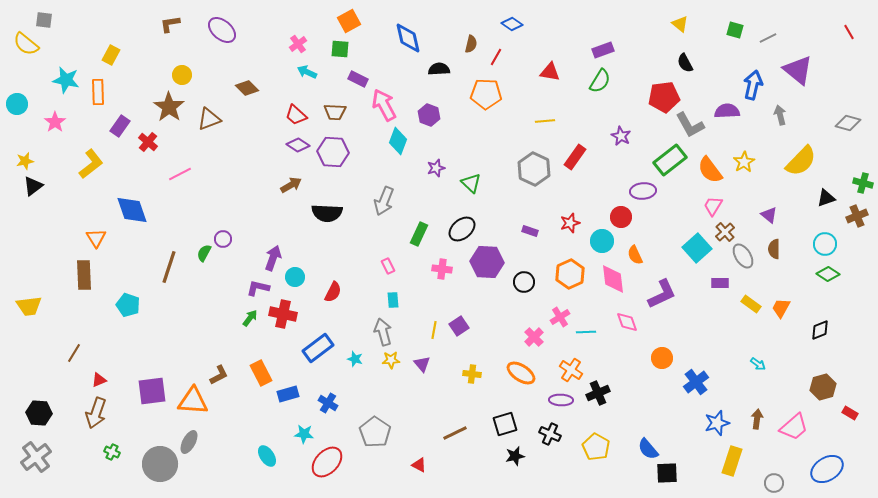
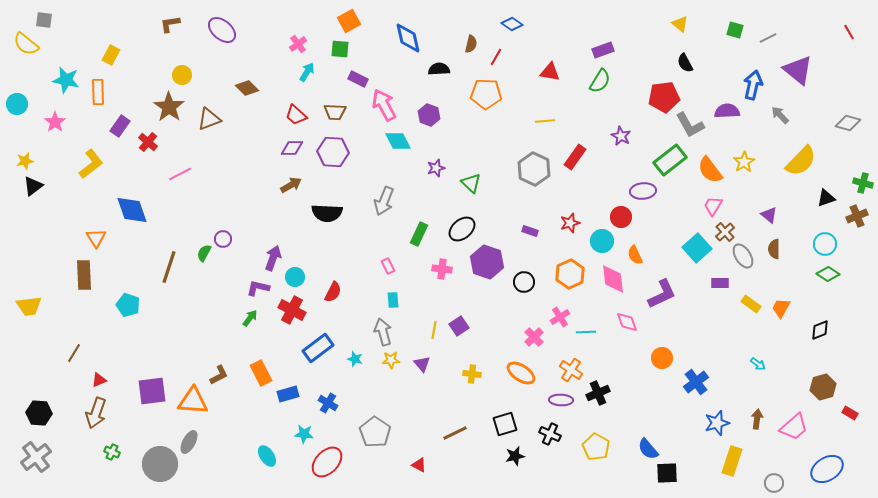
cyan arrow at (307, 72): rotated 96 degrees clockwise
gray arrow at (780, 115): rotated 30 degrees counterclockwise
cyan diamond at (398, 141): rotated 48 degrees counterclockwise
purple diamond at (298, 145): moved 6 px left, 3 px down; rotated 35 degrees counterclockwise
purple hexagon at (487, 262): rotated 16 degrees clockwise
red cross at (283, 314): moved 9 px right, 4 px up; rotated 16 degrees clockwise
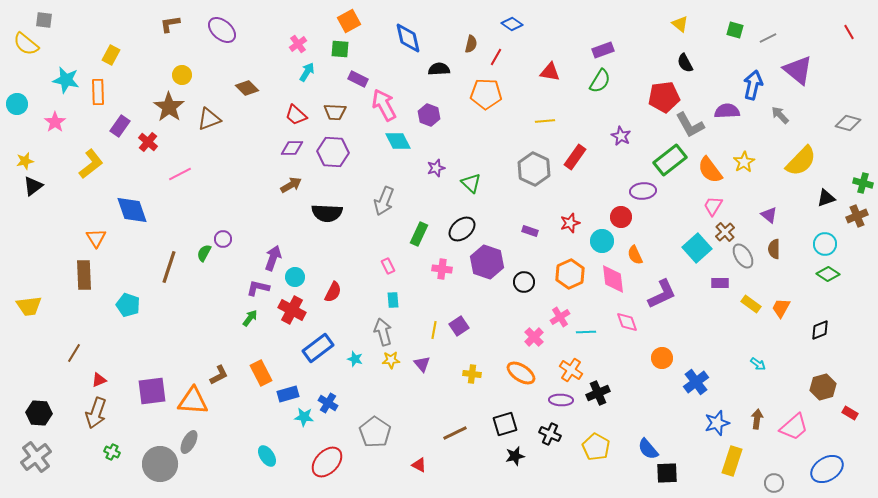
cyan star at (304, 434): moved 17 px up
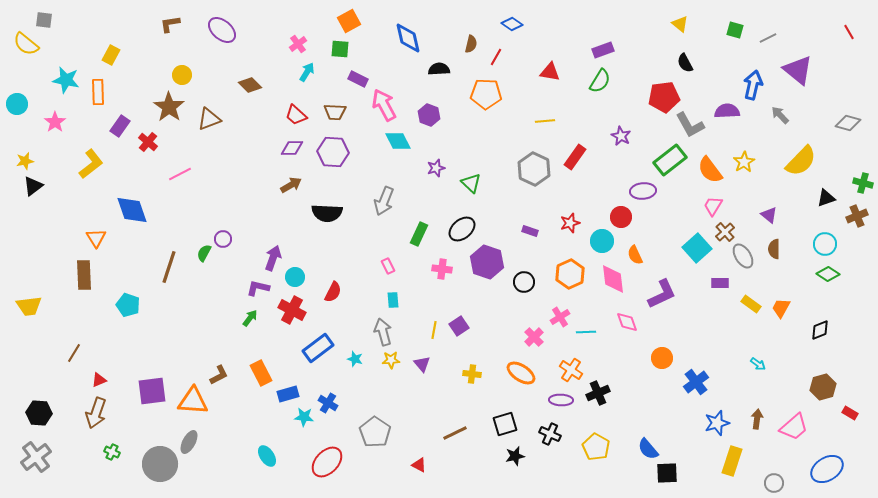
brown diamond at (247, 88): moved 3 px right, 3 px up
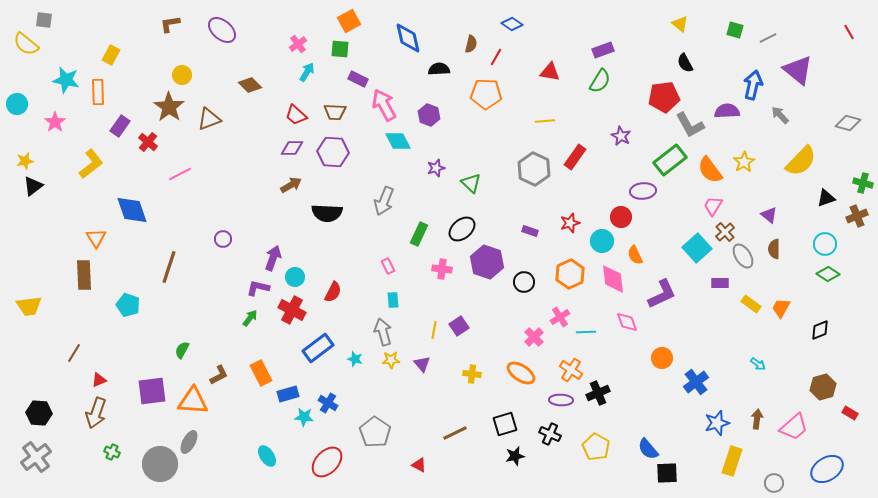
green semicircle at (204, 253): moved 22 px left, 97 px down
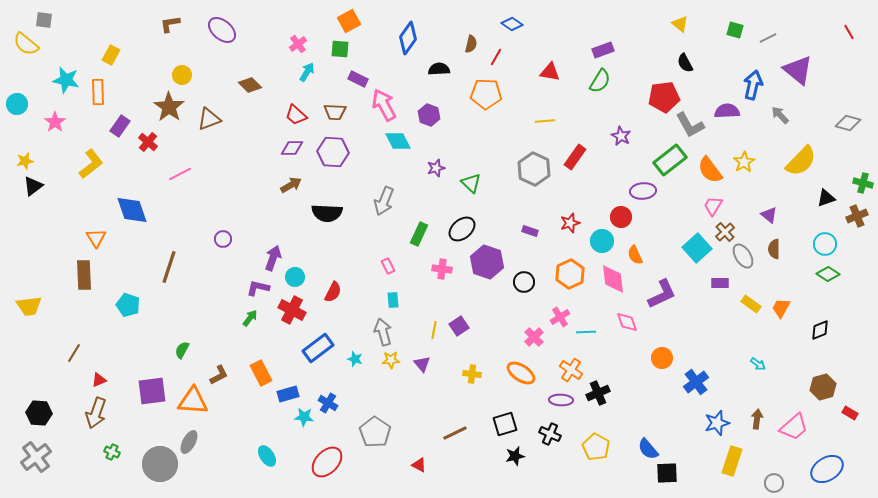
blue diamond at (408, 38): rotated 48 degrees clockwise
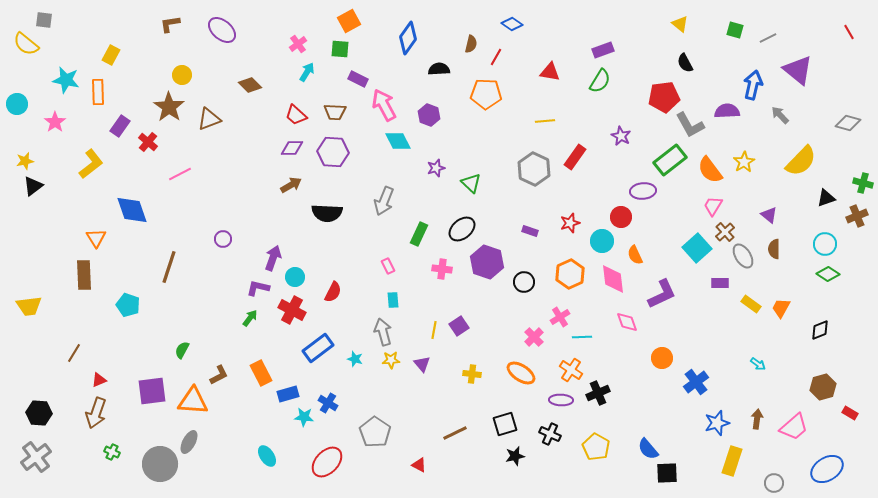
cyan line at (586, 332): moved 4 px left, 5 px down
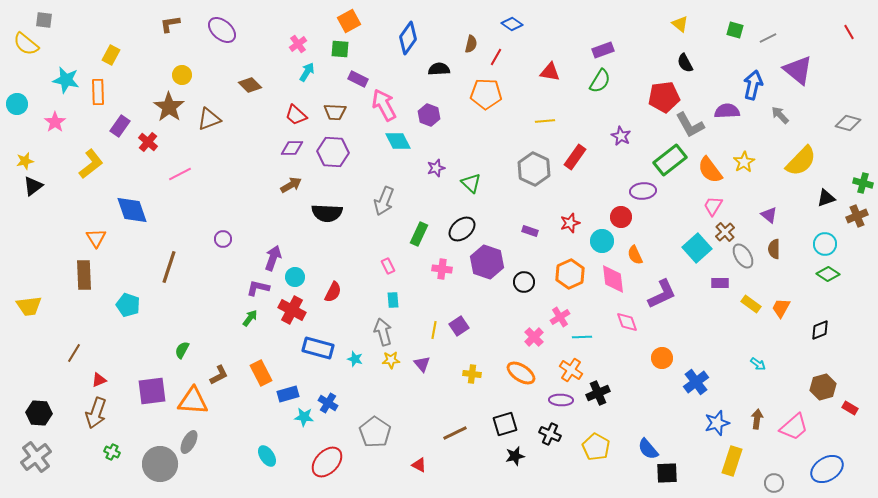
blue rectangle at (318, 348): rotated 52 degrees clockwise
red rectangle at (850, 413): moved 5 px up
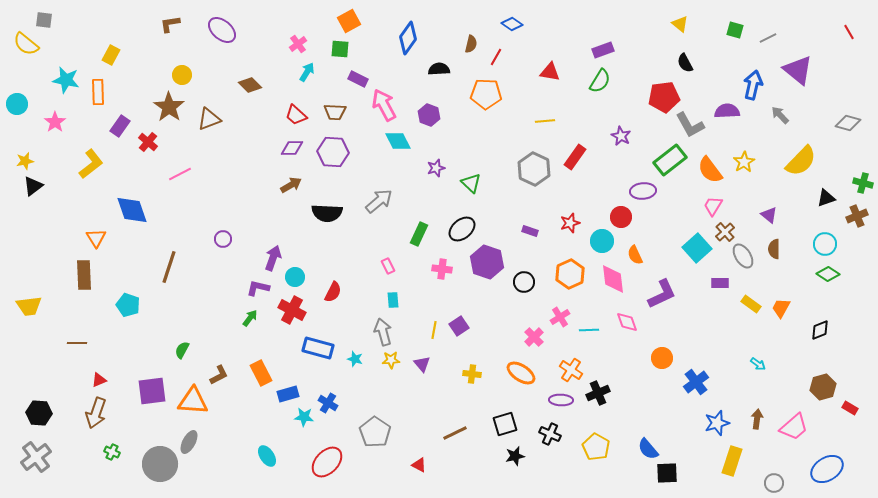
gray arrow at (384, 201): moved 5 px left; rotated 152 degrees counterclockwise
cyan line at (582, 337): moved 7 px right, 7 px up
brown line at (74, 353): moved 3 px right, 10 px up; rotated 60 degrees clockwise
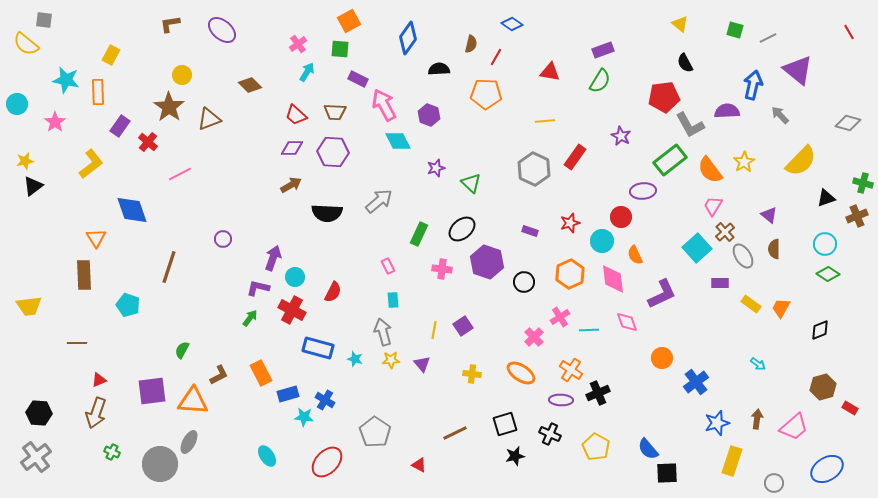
purple square at (459, 326): moved 4 px right
blue cross at (328, 403): moved 3 px left, 3 px up
